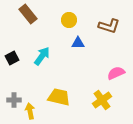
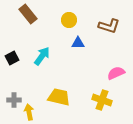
yellow cross: rotated 36 degrees counterclockwise
yellow arrow: moved 1 px left, 1 px down
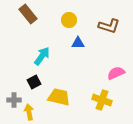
black square: moved 22 px right, 24 px down
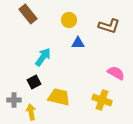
cyan arrow: moved 1 px right, 1 px down
pink semicircle: rotated 54 degrees clockwise
yellow arrow: moved 2 px right
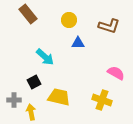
cyan arrow: moved 2 px right; rotated 96 degrees clockwise
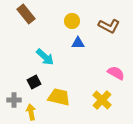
brown rectangle: moved 2 px left
yellow circle: moved 3 px right, 1 px down
brown L-shape: rotated 10 degrees clockwise
yellow cross: rotated 24 degrees clockwise
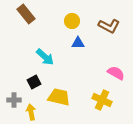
yellow cross: rotated 18 degrees counterclockwise
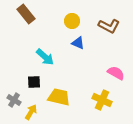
blue triangle: rotated 24 degrees clockwise
black square: rotated 24 degrees clockwise
gray cross: rotated 32 degrees clockwise
yellow arrow: rotated 42 degrees clockwise
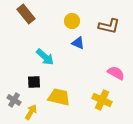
brown L-shape: rotated 15 degrees counterclockwise
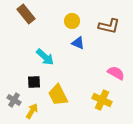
yellow trapezoid: moved 1 px left, 2 px up; rotated 130 degrees counterclockwise
yellow arrow: moved 1 px right, 1 px up
